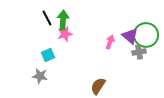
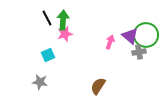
gray star: moved 6 px down
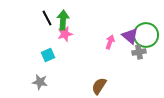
brown semicircle: moved 1 px right
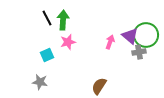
pink star: moved 3 px right, 8 px down
cyan square: moved 1 px left
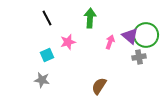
green arrow: moved 27 px right, 2 px up
gray cross: moved 5 px down
gray star: moved 2 px right, 2 px up
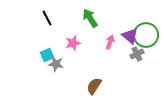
green arrow: rotated 36 degrees counterclockwise
pink star: moved 5 px right, 1 px down
gray cross: moved 2 px left, 3 px up; rotated 16 degrees counterclockwise
gray star: moved 14 px right, 16 px up
brown semicircle: moved 5 px left
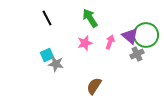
pink star: moved 12 px right
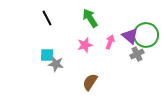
pink star: moved 2 px down
cyan square: rotated 24 degrees clockwise
brown semicircle: moved 4 px left, 4 px up
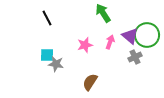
green arrow: moved 13 px right, 5 px up
green circle: moved 1 px right
gray cross: moved 2 px left, 3 px down
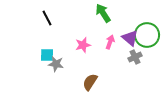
purple triangle: moved 2 px down
pink star: moved 2 px left
